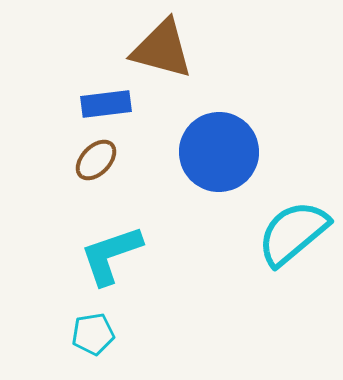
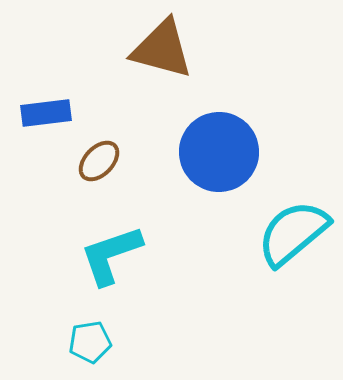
blue rectangle: moved 60 px left, 9 px down
brown ellipse: moved 3 px right, 1 px down
cyan pentagon: moved 3 px left, 8 px down
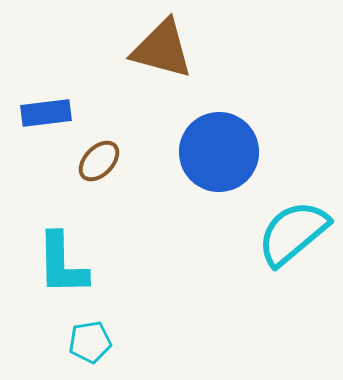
cyan L-shape: moved 49 px left, 9 px down; rotated 72 degrees counterclockwise
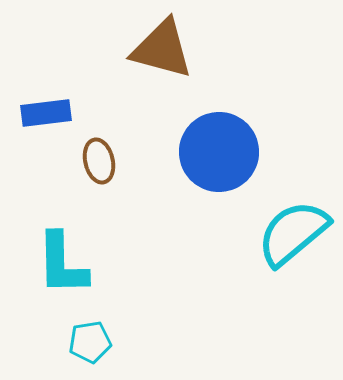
brown ellipse: rotated 57 degrees counterclockwise
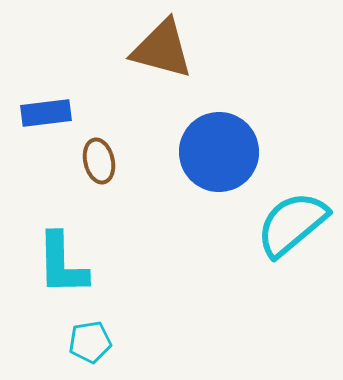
cyan semicircle: moved 1 px left, 9 px up
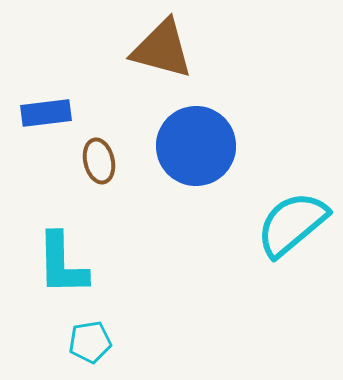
blue circle: moved 23 px left, 6 px up
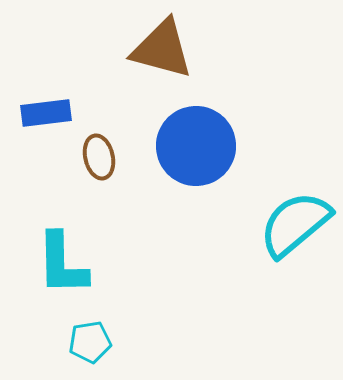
brown ellipse: moved 4 px up
cyan semicircle: moved 3 px right
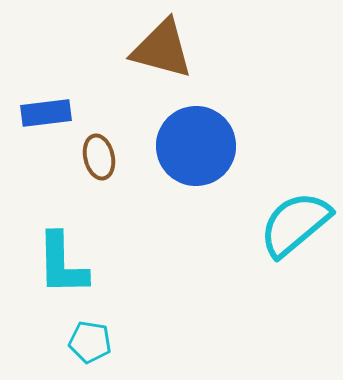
cyan pentagon: rotated 18 degrees clockwise
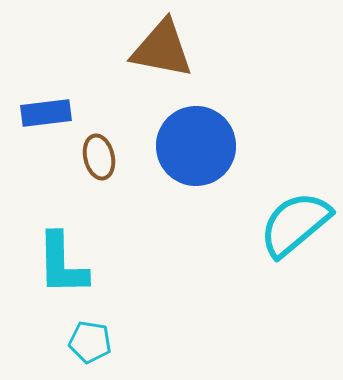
brown triangle: rotated 4 degrees counterclockwise
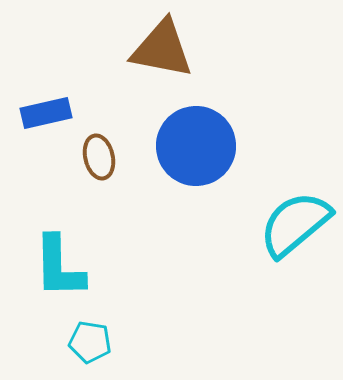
blue rectangle: rotated 6 degrees counterclockwise
cyan L-shape: moved 3 px left, 3 px down
